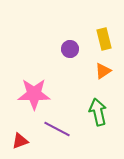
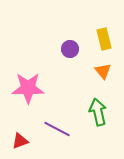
orange triangle: rotated 36 degrees counterclockwise
pink star: moved 6 px left, 6 px up
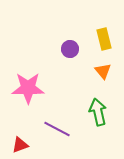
red triangle: moved 4 px down
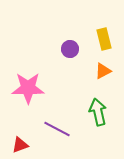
orange triangle: rotated 42 degrees clockwise
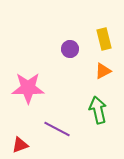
green arrow: moved 2 px up
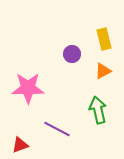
purple circle: moved 2 px right, 5 px down
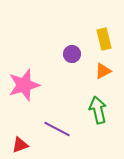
pink star: moved 4 px left, 3 px up; rotated 16 degrees counterclockwise
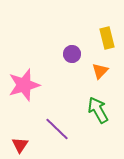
yellow rectangle: moved 3 px right, 1 px up
orange triangle: moved 3 px left; rotated 18 degrees counterclockwise
green arrow: rotated 16 degrees counterclockwise
purple line: rotated 16 degrees clockwise
red triangle: rotated 36 degrees counterclockwise
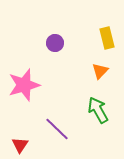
purple circle: moved 17 px left, 11 px up
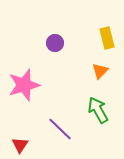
purple line: moved 3 px right
